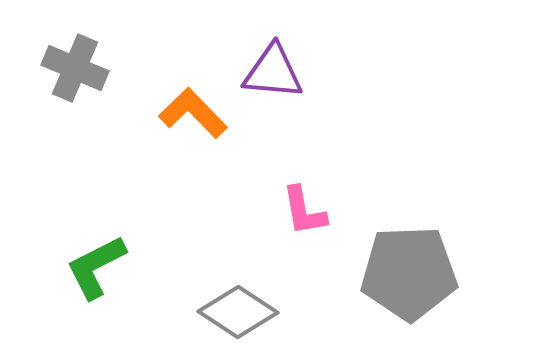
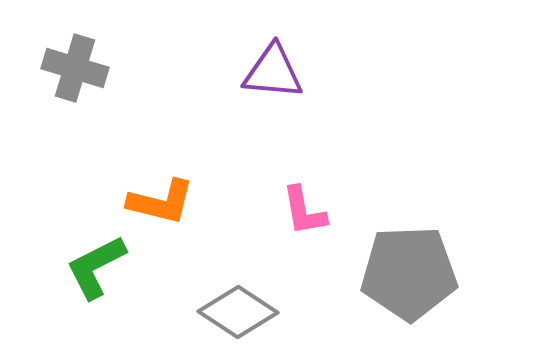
gray cross: rotated 6 degrees counterclockwise
orange L-shape: moved 32 px left, 89 px down; rotated 148 degrees clockwise
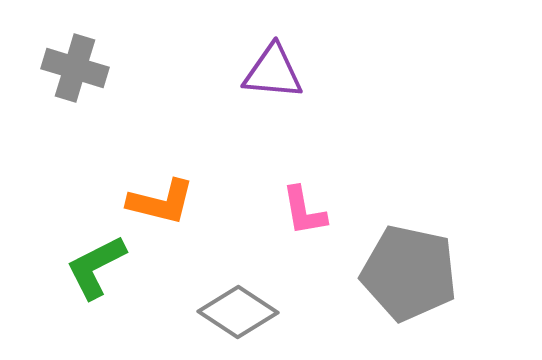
gray pentagon: rotated 14 degrees clockwise
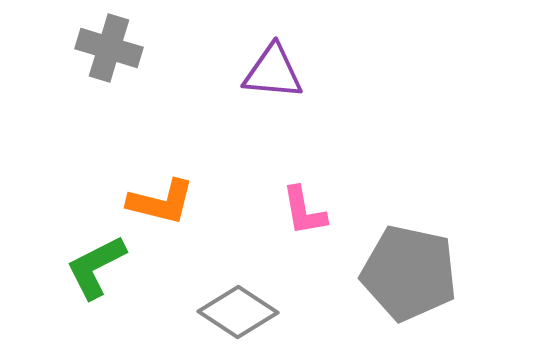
gray cross: moved 34 px right, 20 px up
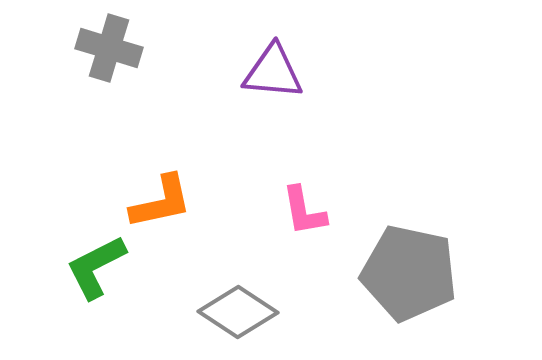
orange L-shape: rotated 26 degrees counterclockwise
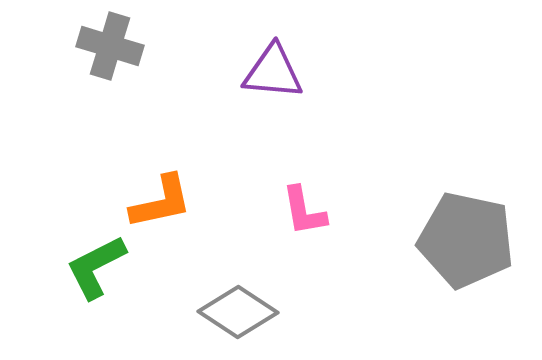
gray cross: moved 1 px right, 2 px up
gray pentagon: moved 57 px right, 33 px up
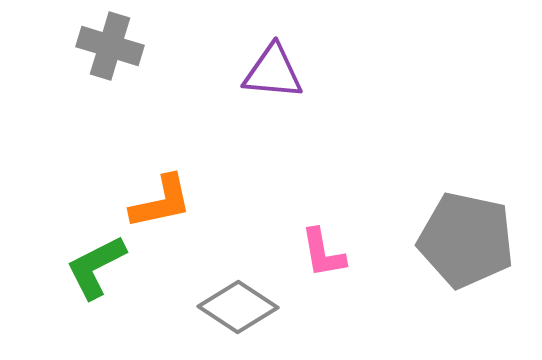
pink L-shape: moved 19 px right, 42 px down
gray diamond: moved 5 px up
